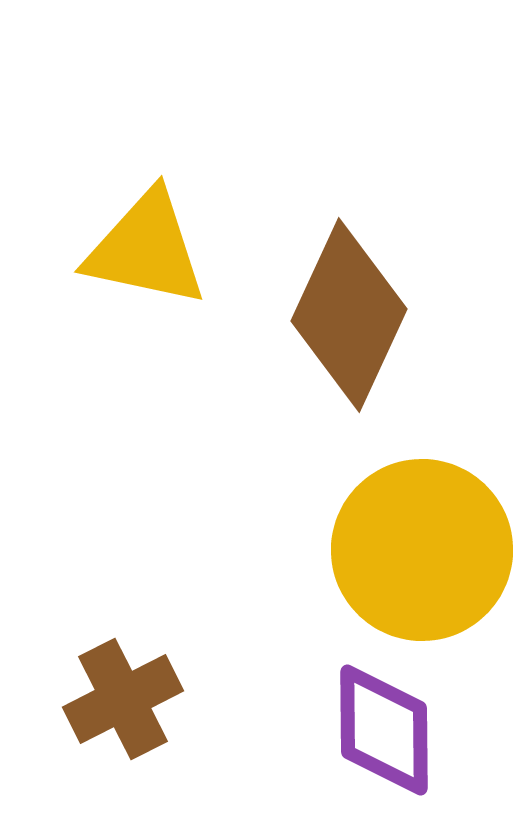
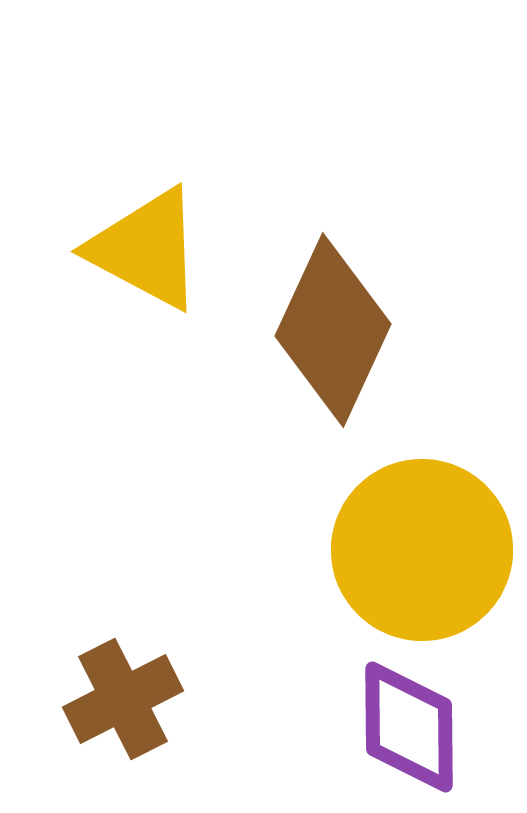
yellow triangle: rotated 16 degrees clockwise
brown diamond: moved 16 px left, 15 px down
purple diamond: moved 25 px right, 3 px up
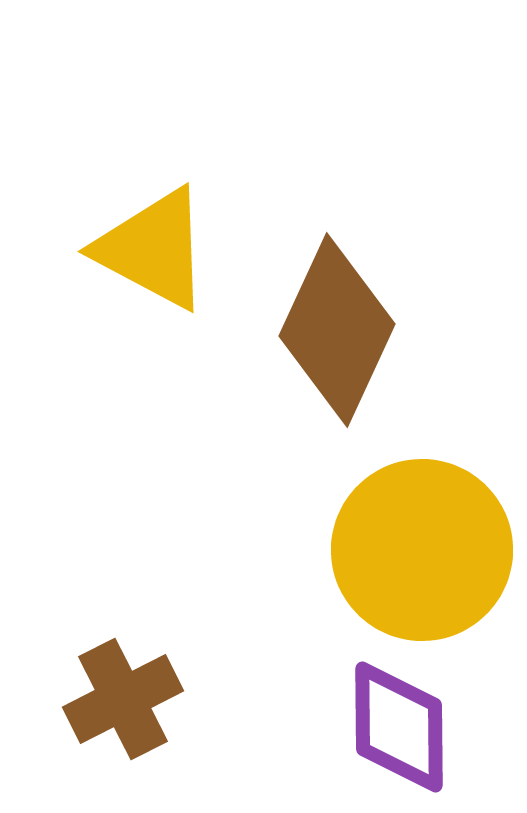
yellow triangle: moved 7 px right
brown diamond: moved 4 px right
purple diamond: moved 10 px left
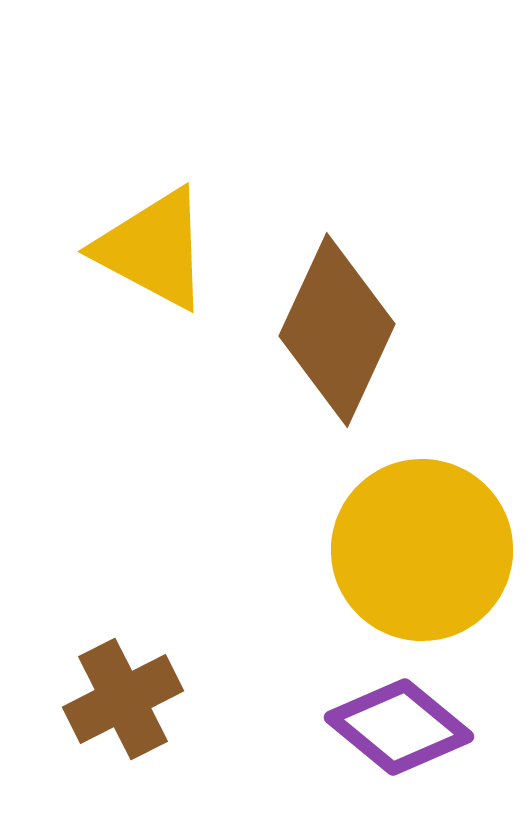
purple diamond: rotated 50 degrees counterclockwise
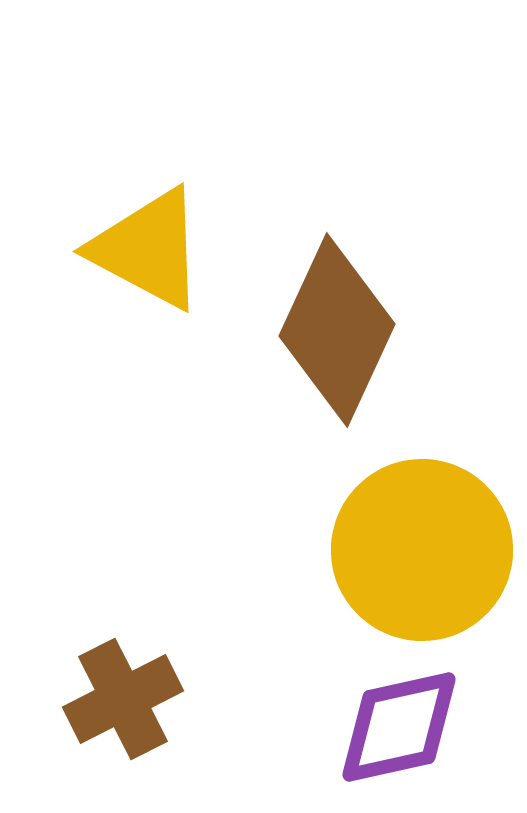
yellow triangle: moved 5 px left
purple diamond: rotated 52 degrees counterclockwise
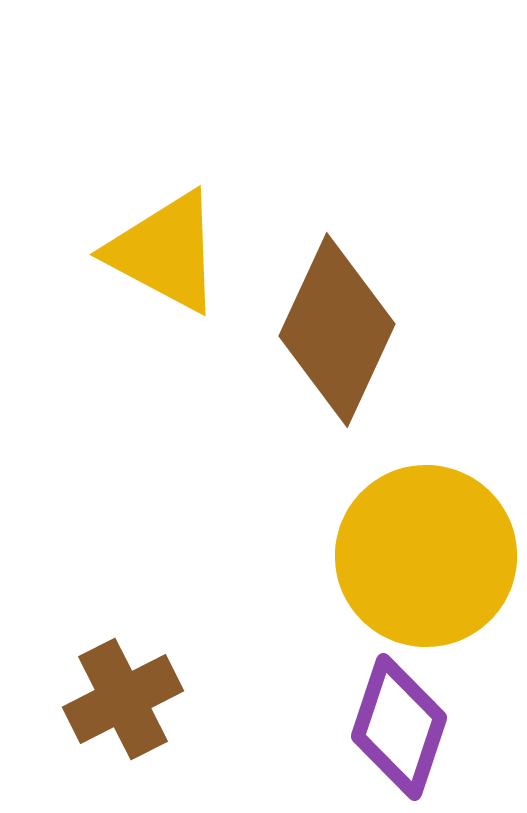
yellow triangle: moved 17 px right, 3 px down
yellow circle: moved 4 px right, 6 px down
purple diamond: rotated 59 degrees counterclockwise
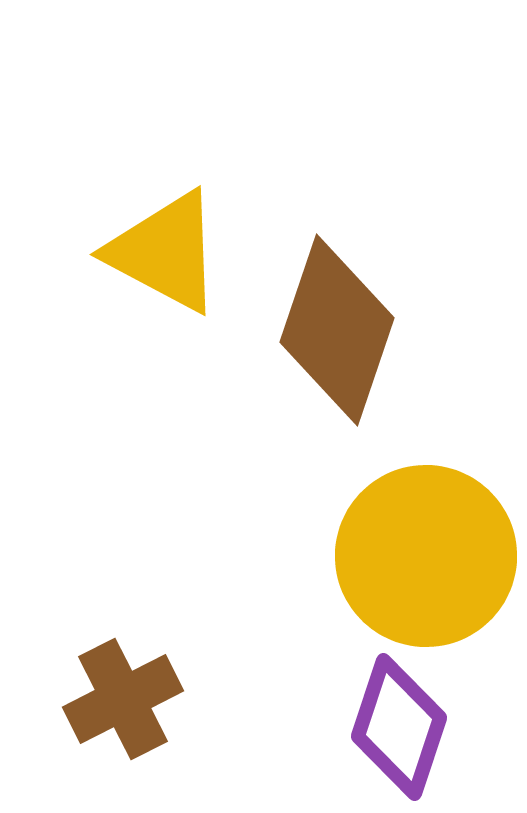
brown diamond: rotated 6 degrees counterclockwise
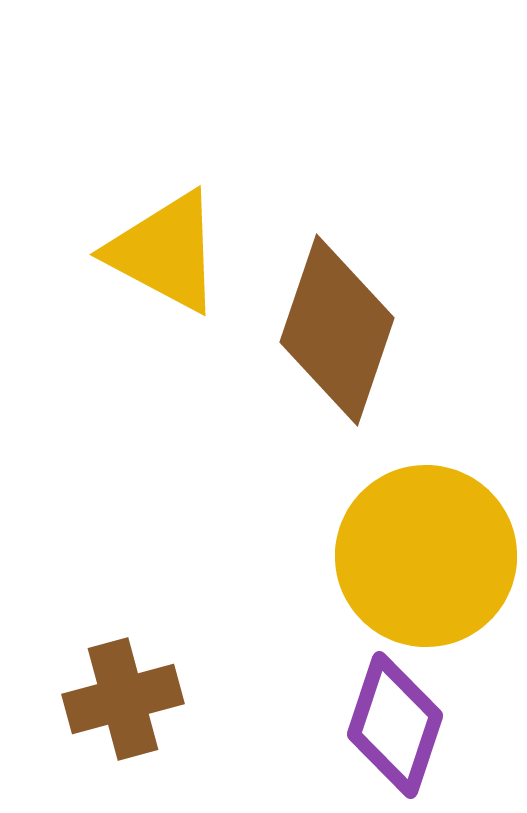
brown cross: rotated 12 degrees clockwise
purple diamond: moved 4 px left, 2 px up
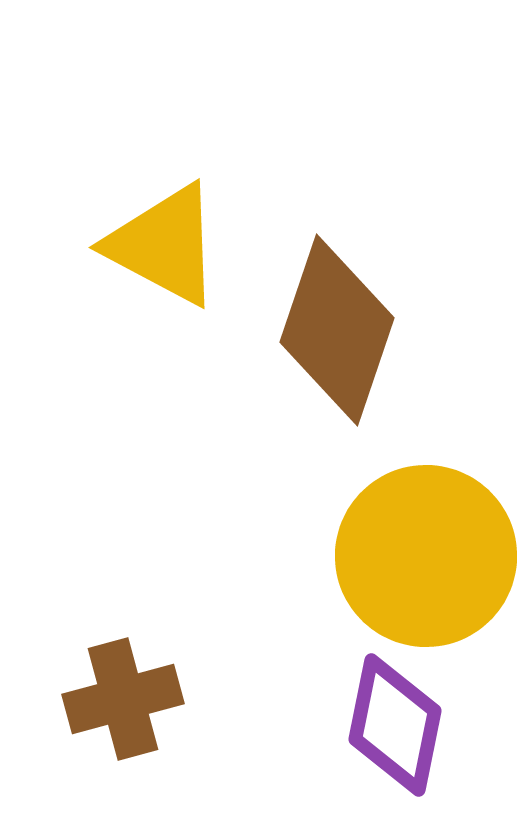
yellow triangle: moved 1 px left, 7 px up
purple diamond: rotated 7 degrees counterclockwise
